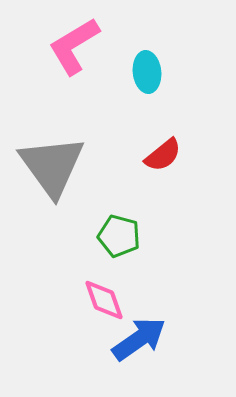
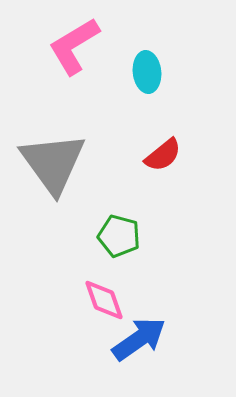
gray triangle: moved 1 px right, 3 px up
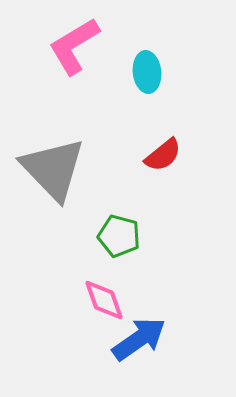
gray triangle: moved 6 px down; rotated 8 degrees counterclockwise
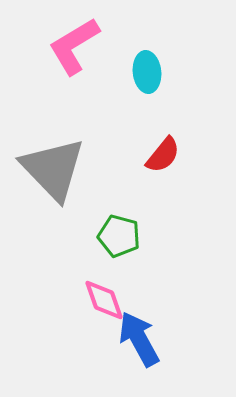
red semicircle: rotated 12 degrees counterclockwise
blue arrow: rotated 84 degrees counterclockwise
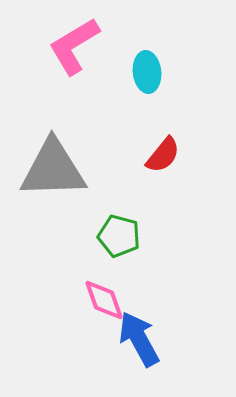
gray triangle: rotated 48 degrees counterclockwise
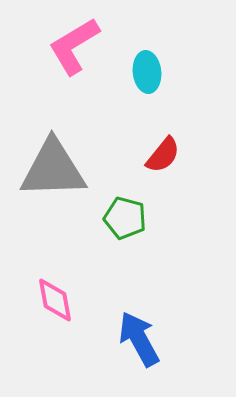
green pentagon: moved 6 px right, 18 px up
pink diamond: moved 49 px left; rotated 9 degrees clockwise
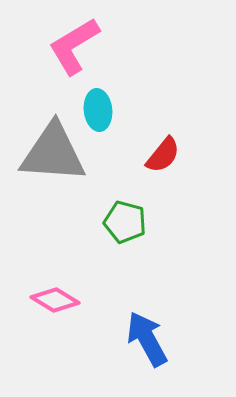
cyan ellipse: moved 49 px left, 38 px down
gray triangle: moved 16 px up; rotated 6 degrees clockwise
green pentagon: moved 4 px down
pink diamond: rotated 48 degrees counterclockwise
blue arrow: moved 8 px right
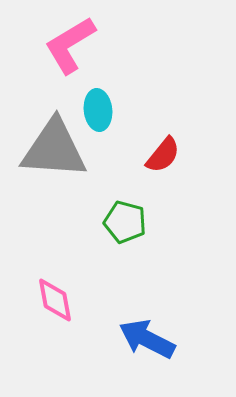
pink L-shape: moved 4 px left, 1 px up
gray triangle: moved 1 px right, 4 px up
pink diamond: rotated 48 degrees clockwise
blue arrow: rotated 34 degrees counterclockwise
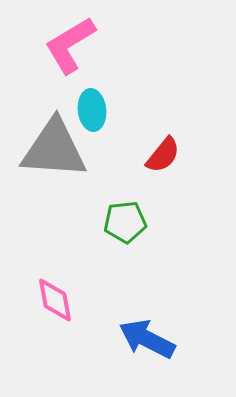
cyan ellipse: moved 6 px left
green pentagon: rotated 21 degrees counterclockwise
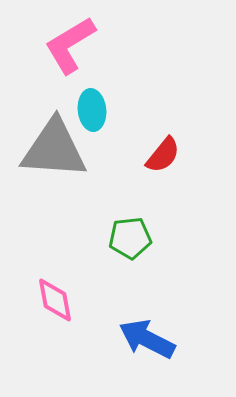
green pentagon: moved 5 px right, 16 px down
